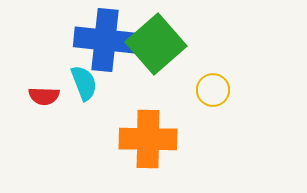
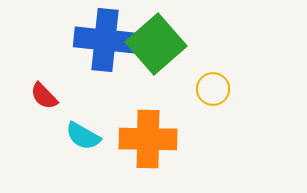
cyan semicircle: moved 1 px left, 53 px down; rotated 141 degrees clockwise
yellow circle: moved 1 px up
red semicircle: rotated 44 degrees clockwise
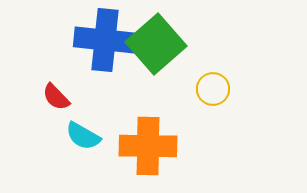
red semicircle: moved 12 px right, 1 px down
orange cross: moved 7 px down
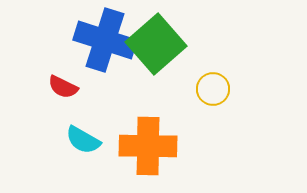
blue cross: rotated 12 degrees clockwise
red semicircle: moved 7 px right, 10 px up; rotated 20 degrees counterclockwise
cyan semicircle: moved 4 px down
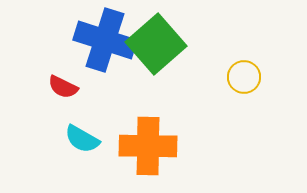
yellow circle: moved 31 px right, 12 px up
cyan semicircle: moved 1 px left, 1 px up
